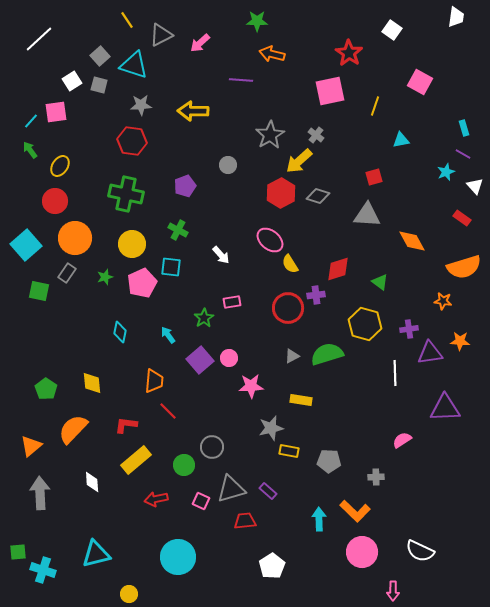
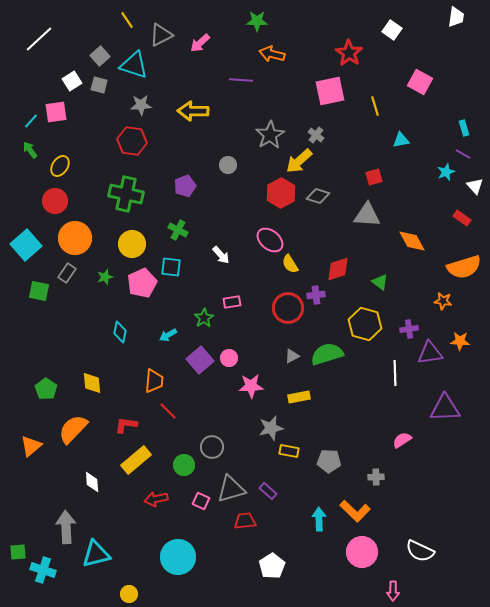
yellow line at (375, 106): rotated 36 degrees counterclockwise
cyan arrow at (168, 335): rotated 84 degrees counterclockwise
yellow rectangle at (301, 400): moved 2 px left, 3 px up; rotated 20 degrees counterclockwise
gray arrow at (40, 493): moved 26 px right, 34 px down
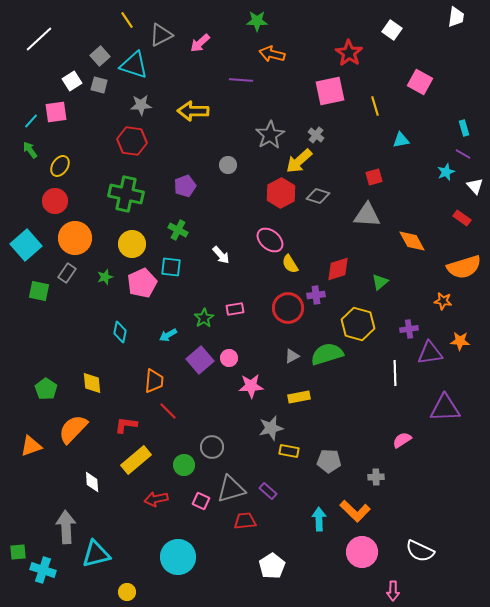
green triangle at (380, 282): rotated 42 degrees clockwise
pink rectangle at (232, 302): moved 3 px right, 7 px down
yellow hexagon at (365, 324): moved 7 px left
orange triangle at (31, 446): rotated 20 degrees clockwise
yellow circle at (129, 594): moved 2 px left, 2 px up
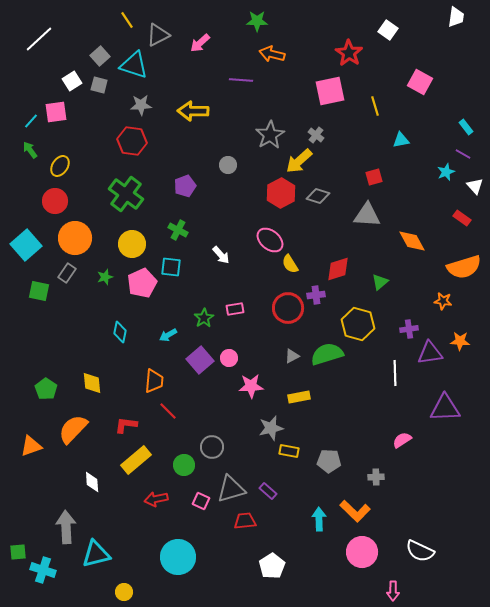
white square at (392, 30): moved 4 px left
gray triangle at (161, 35): moved 3 px left
cyan rectangle at (464, 128): moved 2 px right, 1 px up; rotated 21 degrees counterclockwise
green cross at (126, 194): rotated 24 degrees clockwise
yellow circle at (127, 592): moved 3 px left
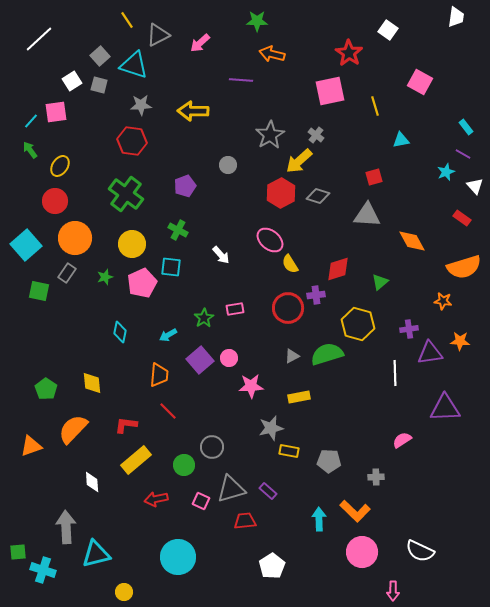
orange trapezoid at (154, 381): moved 5 px right, 6 px up
